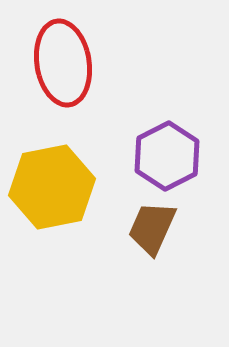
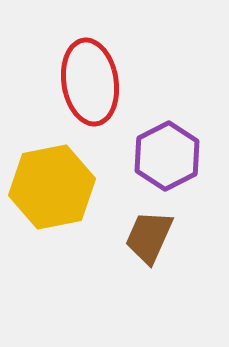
red ellipse: moved 27 px right, 19 px down
brown trapezoid: moved 3 px left, 9 px down
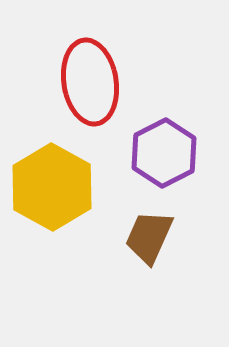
purple hexagon: moved 3 px left, 3 px up
yellow hexagon: rotated 20 degrees counterclockwise
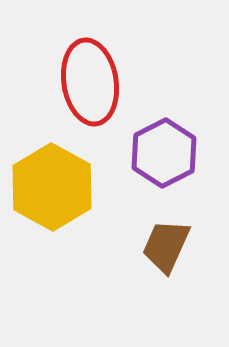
brown trapezoid: moved 17 px right, 9 px down
